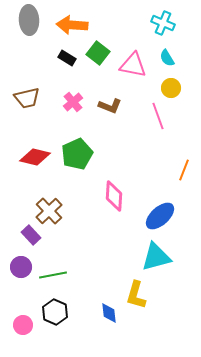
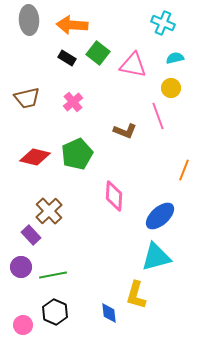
cyan semicircle: moved 8 px right; rotated 108 degrees clockwise
brown L-shape: moved 15 px right, 25 px down
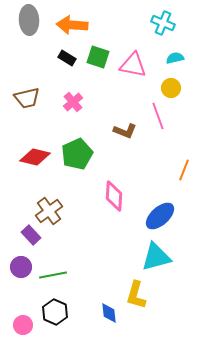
green square: moved 4 px down; rotated 20 degrees counterclockwise
brown cross: rotated 8 degrees clockwise
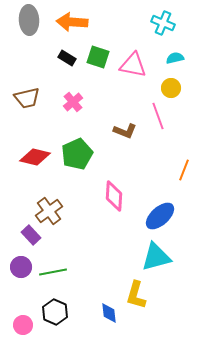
orange arrow: moved 3 px up
green line: moved 3 px up
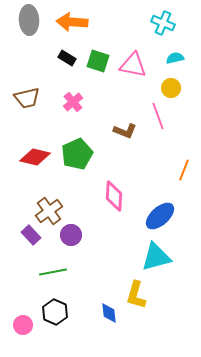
green square: moved 4 px down
purple circle: moved 50 px right, 32 px up
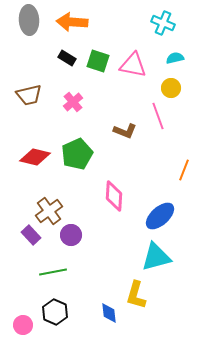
brown trapezoid: moved 2 px right, 3 px up
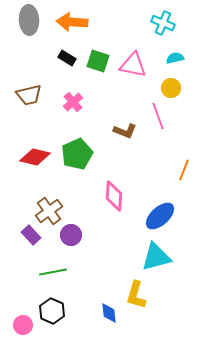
black hexagon: moved 3 px left, 1 px up
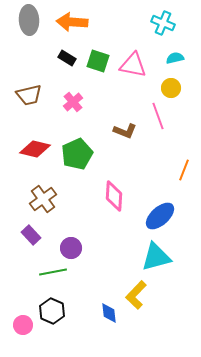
red diamond: moved 8 px up
brown cross: moved 6 px left, 12 px up
purple circle: moved 13 px down
yellow L-shape: rotated 28 degrees clockwise
